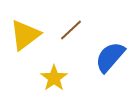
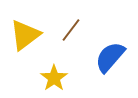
brown line: rotated 10 degrees counterclockwise
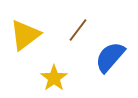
brown line: moved 7 px right
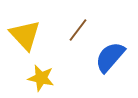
yellow triangle: rotated 36 degrees counterclockwise
yellow star: moved 13 px left; rotated 24 degrees counterclockwise
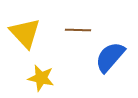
brown line: rotated 55 degrees clockwise
yellow triangle: moved 2 px up
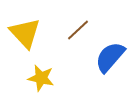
brown line: rotated 45 degrees counterclockwise
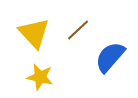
yellow triangle: moved 9 px right
yellow star: moved 1 px left, 1 px up
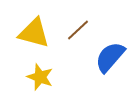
yellow triangle: rotated 32 degrees counterclockwise
yellow star: rotated 8 degrees clockwise
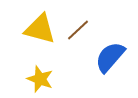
yellow triangle: moved 6 px right, 4 px up
yellow star: moved 2 px down
